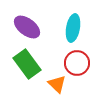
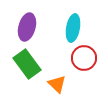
purple ellipse: rotated 68 degrees clockwise
red circle: moved 7 px right, 5 px up
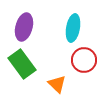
purple ellipse: moved 3 px left
red circle: moved 2 px down
green rectangle: moved 5 px left
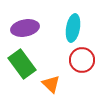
purple ellipse: moved 1 px right, 1 px down; rotated 64 degrees clockwise
red circle: moved 2 px left
orange triangle: moved 6 px left
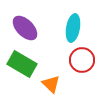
purple ellipse: rotated 56 degrees clockwise
green rectangle: rotated 24 degrees counterclockwise
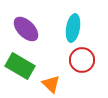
purple ellipse: moved 1 px right, 1 px down
green rectangle: moved 2 px left, 2 px down
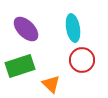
cyan ellipse: rotated 20 degrees counterclockwise
green rectangle: rotated 48 degrees counterclockwise
